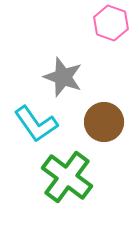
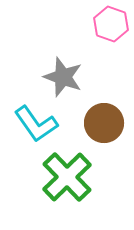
pink hexagon: moved 1 px down
brown circle: moved 1 px down
green cross: rotated 9 degrees clockwise
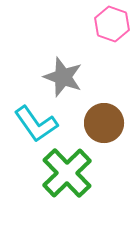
pink hexagon: moved 1 px right
green cross: moved 4 px up
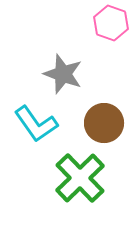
pink hexagon: moved 1 px left, 1 px up
gray star: moved 3 px up
green cross: moved 13 px right, 5 px down
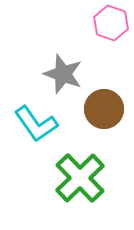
brown circle: moved 14 px up
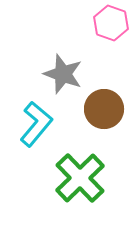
cyan L-shape: rotated 105 degrees counterclockwise
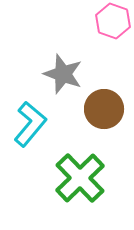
pink hexagon: moved 2 px right, 2 px up
cyan L-shape: moved 6 px left
